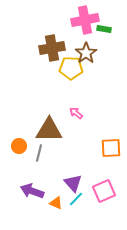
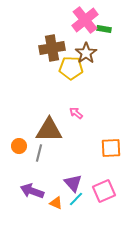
pink cross: rotated 28 degrees counterclockwise
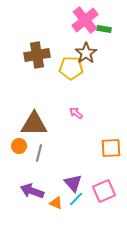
brown cross: moved 15 px left, 7 px down
brown triangle: moved 15 px left, 6 px up
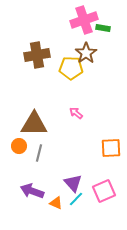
pink cross: moved 1 px left; rotated 20 degrees clockwise
green rectangle: moved 1 px left, 1 px up
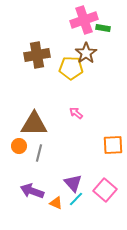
orange square: moved 2 px right, 3 px up
pink square: moved 1 px right, 1 px up; rotated 25 degrees counterclockwise
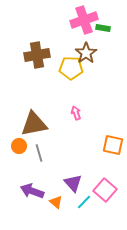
pink arrow: rotated 32 degrees clockwise
brown triangle: rotated 12 degrees counterclockwise
orange square: rotated 15 degrees clockwise
gray line: rotated 30 degrees counterclockwise
cyan line: moved 8 px right, 3 px down
orange triangle: moved 1 px up; rotated 16 degrees clockwise
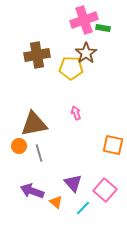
cyan line: moved 1 px left, 6 px down
